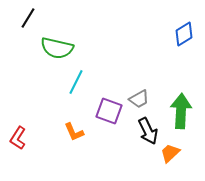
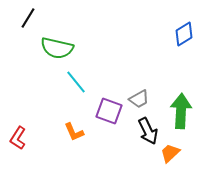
cyan line: rotated 65 degrees counterclockwise
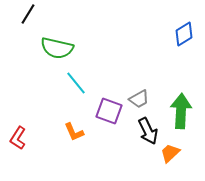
black line: moved 4 px up
cyan line: moved 1 px down
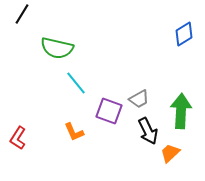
black line: moved 6 px left
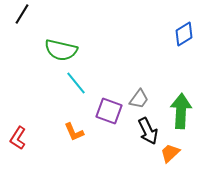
green semicircle: moved 4 px right, 2 px down
gray trapezoid: rotated 25 degrees counterclockwise
